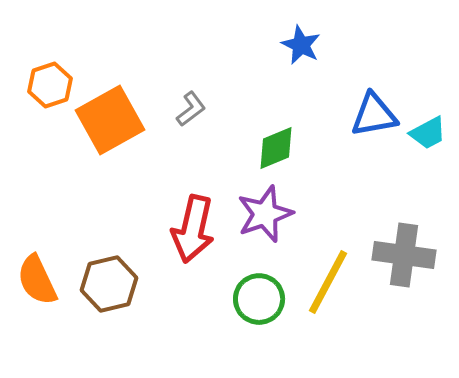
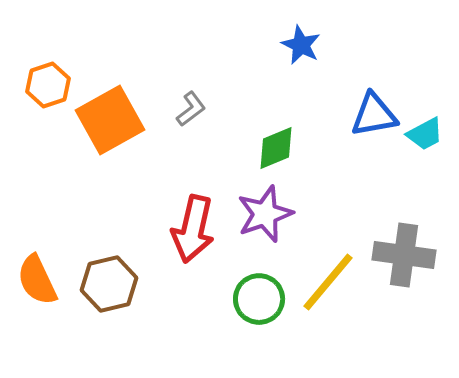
orange hexagon: moved 2 px left
cyan trapezoid: moved 3 px left, 1 px down
yellow line: rotated 12 degrees clockwise
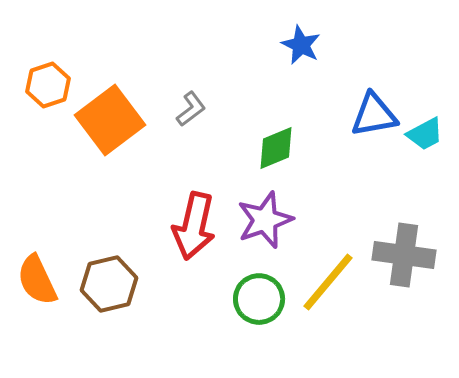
orange square: rotated 8 degrees counterclockwise
purple star: moved 6 px down
red arrow: moved 1 px right, 3 px up
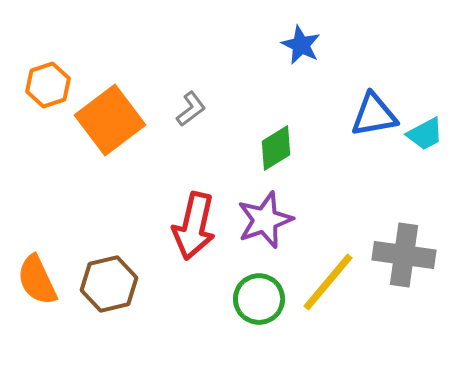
green diamond: rotated 9 degrees counterclockwise
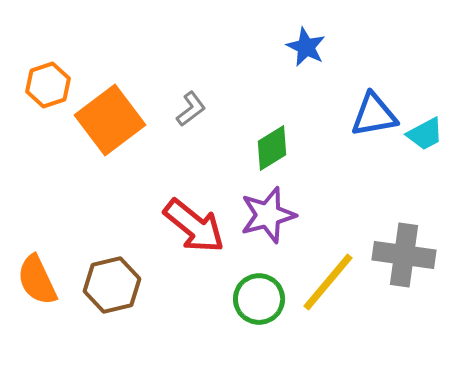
blue star: moved 5 px right, 2 px down
green diamond: moved 4 px left
purple star: moved 3 px right, 5 px up; rotated 4 degrees clockwise
red arrow: rotated 64 degrees counterclockwise
brown hexagon: moved 3 px right, 1 px down
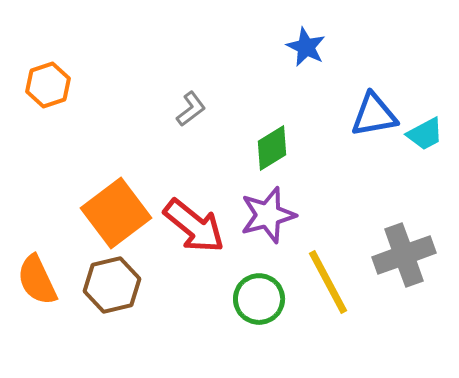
orange square: moved 6 px right, 93 px down
gray cross: rotated 28 degrees counterclockwise
yellow line: rotated 68 degrees counterclockwise
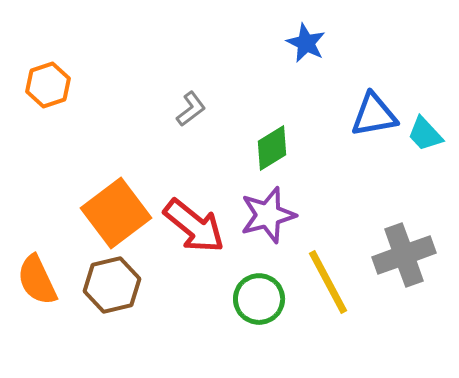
blue star: moved 4 px up
cyan trapezoid: rotated 75 degrees clockwise
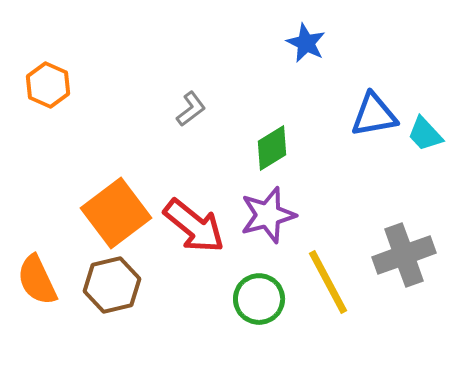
orange hexagon: rotated 18 degrees counterclockwise
